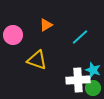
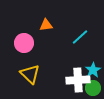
orange triangle: rotated 24 degrees clockwise
pink circle: moved 11 px right, 8 px down
yellow triangle: moved 7 px left, 14 px down; rotated 25 degrees clockwise
cyan star: rotated 21 degrees clockwise
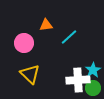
cyan line: moved 11 px left
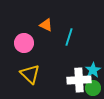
orange triangle: rotated 32 degrees clockwise
cyan line: rotated 30 degrees counterclockwise
white cross: moved 1 px right
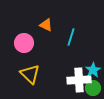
cyan line: moved 2 px right
